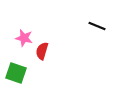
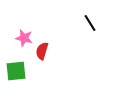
black line: moved 7 px left, 3 px up; rotated 36 degrees clockwise
green square: moved 2 px up; rotated 25 degrees counterclockwise
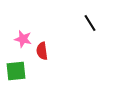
pink star: moved 1 px left, 1 px down
red semicircle: rotated 24 degrees counterclockwise
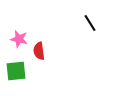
pink star: moved 4 px left
red semicircle: moved 3 px left
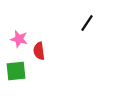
black line: moved 3 px left; rotated 66 degrees clockwise
